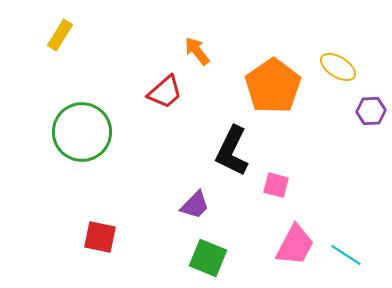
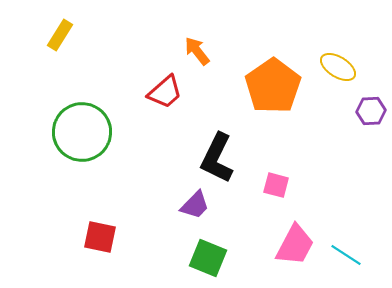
black L-shape: moved 15 px left, 7 px down
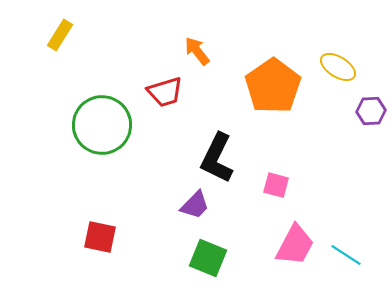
red trapezoid: rotated 24 degrees clockwise
green circle: moved 20 px right, 7 px up
